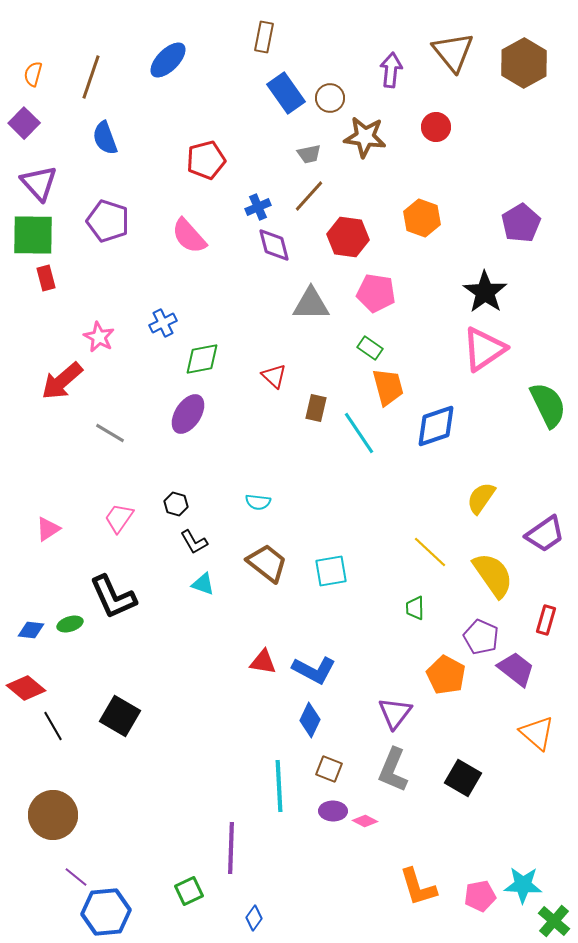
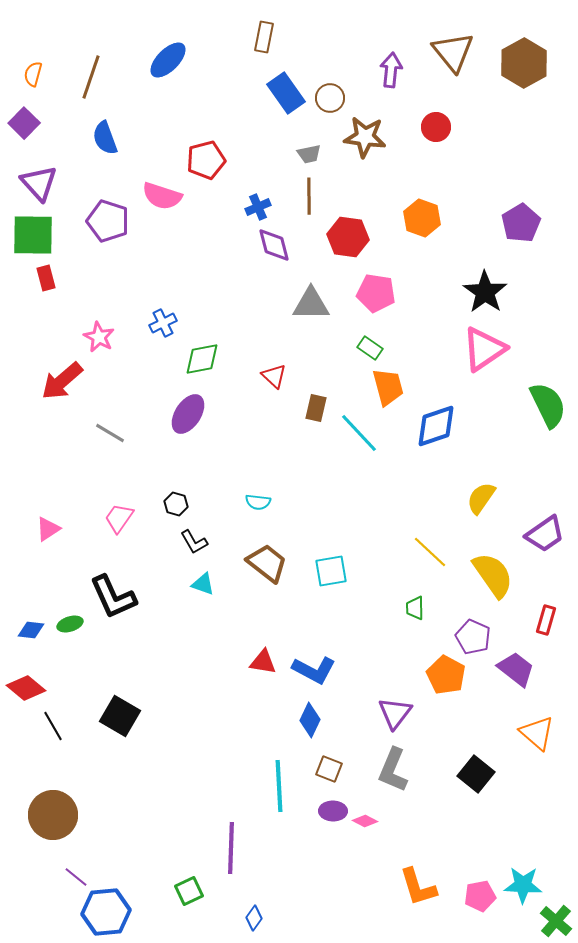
brown line at (309, 196): rotated 42 degrees counterclockwise
pink semicircle at (189, 236): moved 27 px left, 40 px up; rotated 30 degrees counterclockwise
cyan line at (359, 433): rotated 9 degrees counterclockwise
purple pentagon at (481, 637): moved 8 px left
black square at (463, 778): moved 13 px right, 4 px up; rotated 9 degrees clockwise
green cross at (554, 921): moved 2 px right
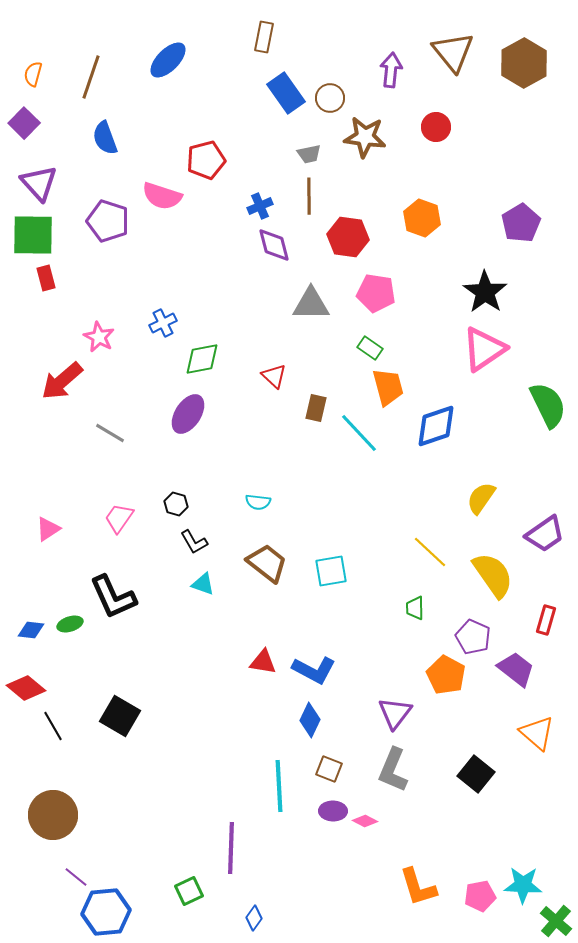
blue cross at (258, 207): moved 2 px right, 1 px up
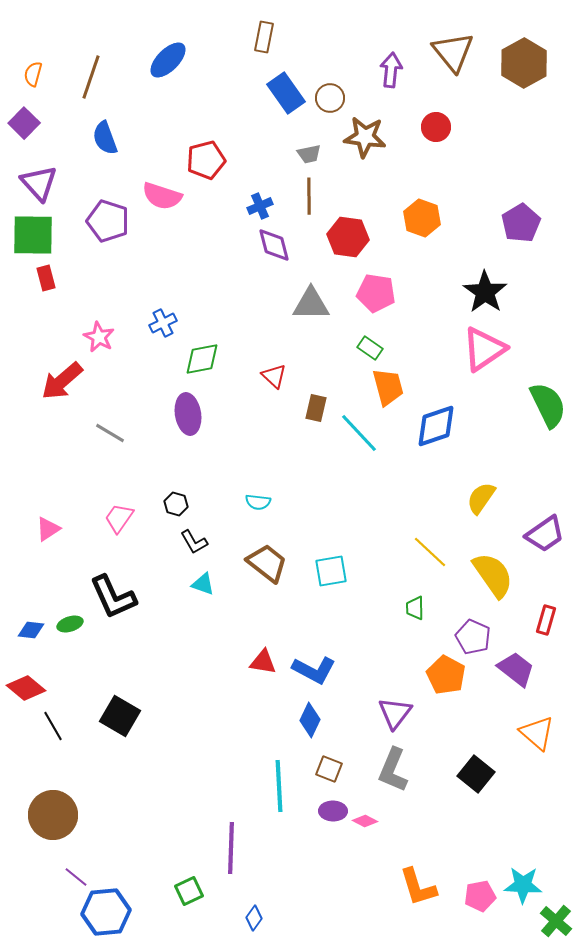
purple ellipse at (188, 414): rotated 42 degrees counterclockwise
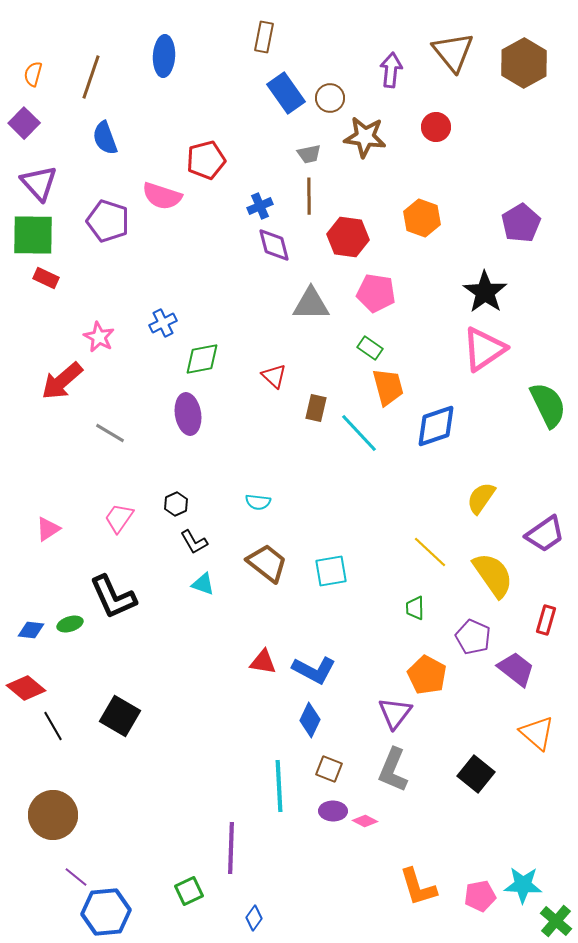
blue ellipse at (168, 60): moved 4 px left, 4 px up; rotated 42 degrees counterclockwise
red rectangle at (46, 278): rotated 50 degrees counterclockwise
black hexagon at (176, 504): rotated 20 degrees clockwise
orange pentagon at (446, 675): moved 19 px left
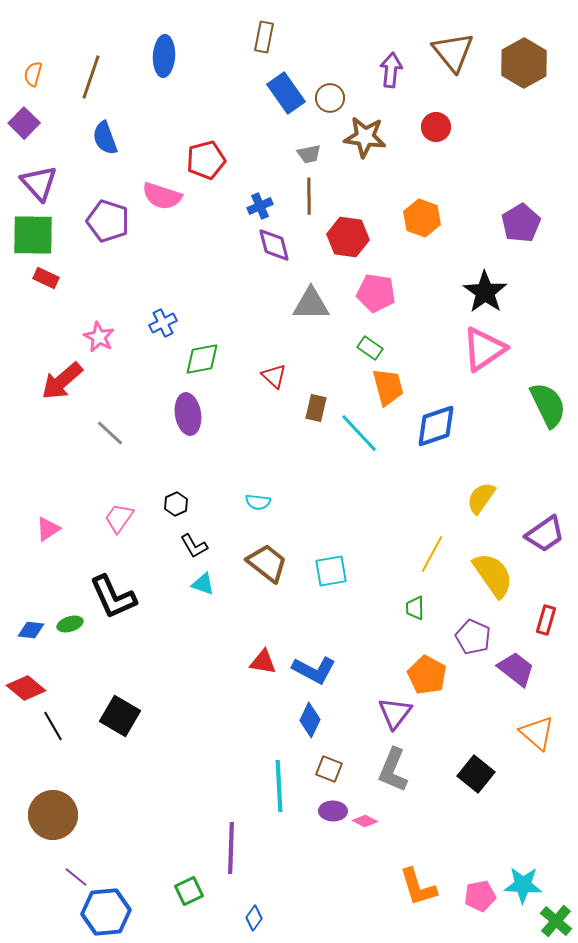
gray line at (110, 433): rotated 12 degrees clockwise
black L-shape at (194, 542): moved 4 px down
yellow line at (430, 552): moved 2 px right, 2 px down; rotated 75 degrees clockwise
